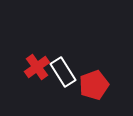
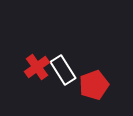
white rectangle: moved 2 px up
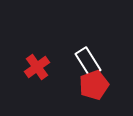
white rectangle: moved 25 px right, 8 px up
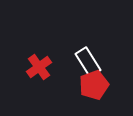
red cross: moved 2 px right
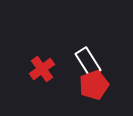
red cross: moved 3 px right, 2 px down
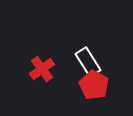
red pentagon: rotated 24 degrees counterclockwise
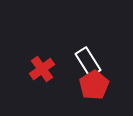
red pentagon: rotated 12 degrees clockwise
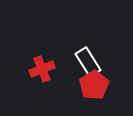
red cross: rotated 15 degrees clockwise
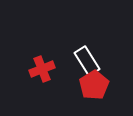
white rectangle: moved 1 px left, 1 px up
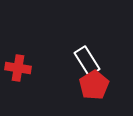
red cross: moved 24 px left, 1 px up; rotated 30 degrees clockwise
